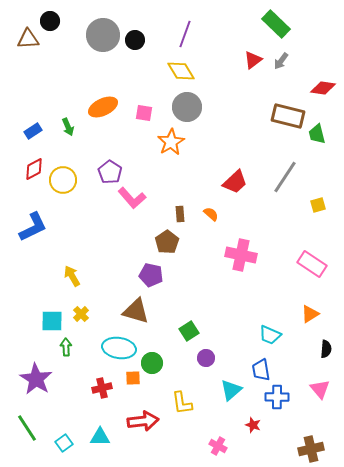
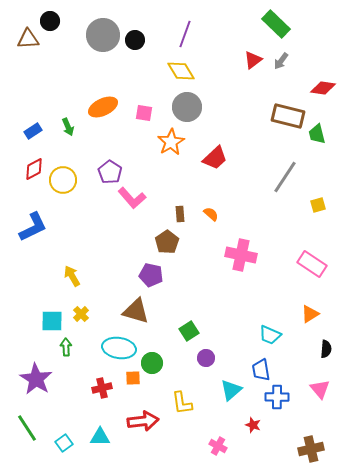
red trapezoid at (235, 182): moved 20 px left, 24 px up
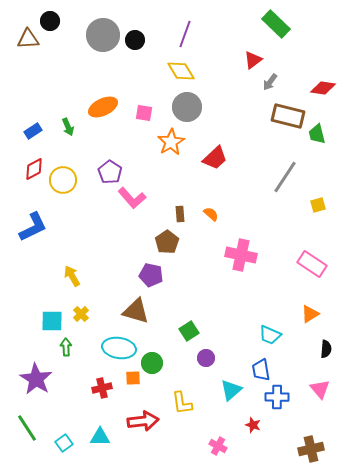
gray arrow at (281, 61): moved 11 px left, 21 px down
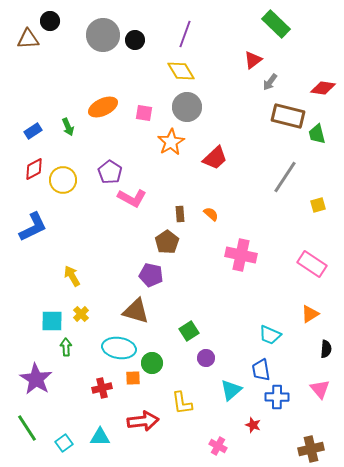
pink L-shape at (132, 198): rotated 20 degrees counterclockwise
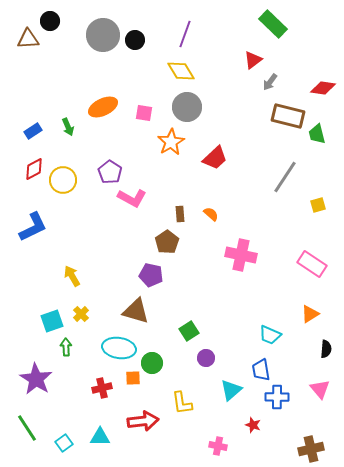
green rectangle at (276, 24): moved 3 px left
cyan square at (52, 321): rotated 20 degrees counterclockwise
pink cross at (218, 446): rotated 18 degrees counterclockwise
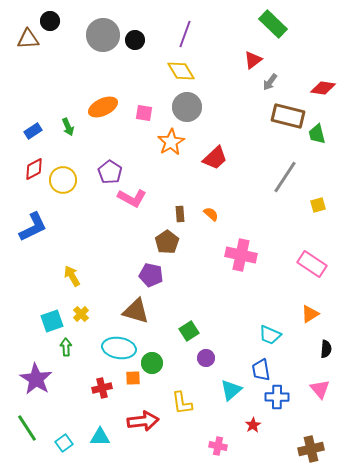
red star at (253, 425): rotated 21 degrees clockwise
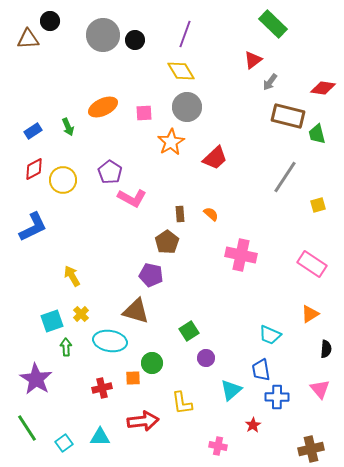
pink square at (144, 113): rotated 12 degrees counterclockwise
cyan ellipse at (119, 348): moved 9 px left, 7 px up
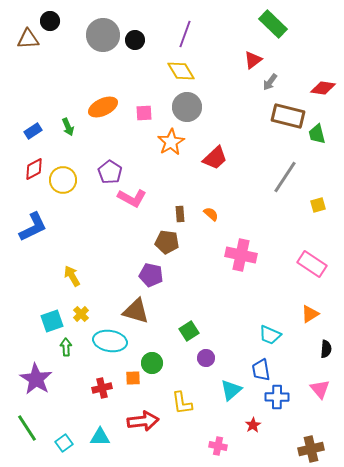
brown pentagon at (167, 242): rotated 30 degrees counterclockwise
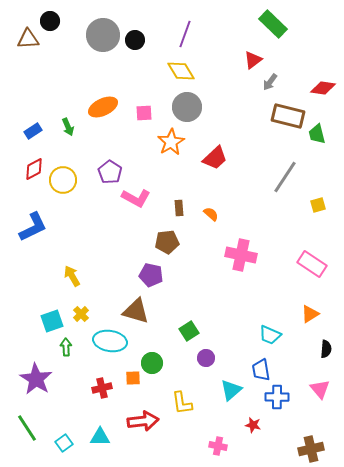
pink L-shape at (132, 198): moved 4 px right
brown rectangle at (180, 214): moved 1 px left, 6 px up
brown pentagon at (167, 242): rotated 15 degrees counterclockwise
red star at (253, 425): rotated 28 degrees counterclockwise
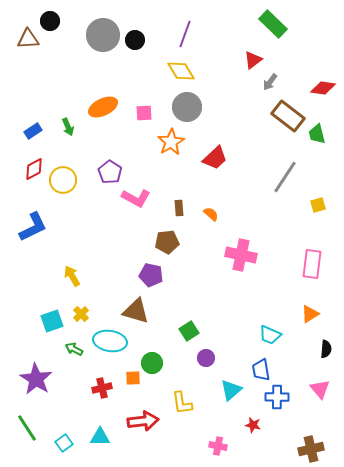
brown rectangle at (288, 116): rotated 24 degrees clockwise
pink rectangle at (312, 264): rotated 64 degrees clockwise
green arrow at (66, 347): moved 8 px right, 2 px down; rotated 60 degrees counterclockwise
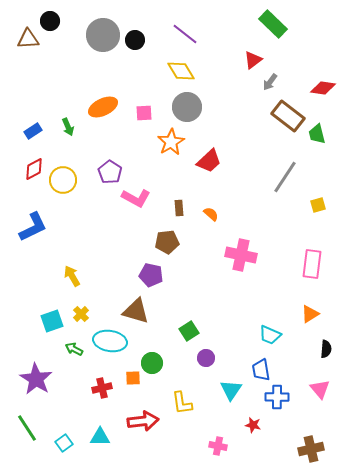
purple line at (185, 34): rotated 72 degrees counterclockwise
red trapezoid at (215, 158): moved 6 px left, 3 px down
cyan triangle at (231, 390): rotated 15 degrees counterclockwise
